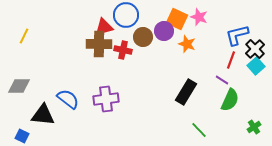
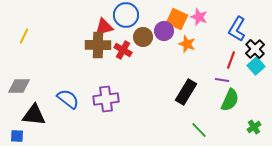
blue L-shape: moved 6 px up; rotated 45 degrees counterclockwise
brown cross: moved 1 px left, 1 px down
red cross: rotated 18 degrees clockwise
purple line: rotated 24 degrees counterclockwise
black triangle: moved 9 px left
blue square: moved 5 px left; rotated 24 degrees counterclockwise
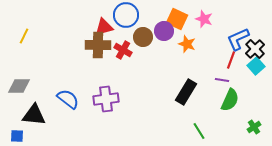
pink star: moved 5 px right, 2 px down
blue L-shape: moved 1 px right, 10 px down; rotated 35 degrees clockwise
green line: moved 1 px down; rotated 12 degrees clockwise
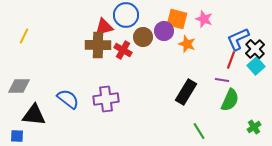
orange square: rotated 10 degrees counterclockwise
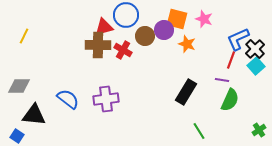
purple circle: moved 1 px up
brown circle: moved 2 px right, 1 px up
green cross: moved 5 px right, 3 px down
blue square: rotated 32 degrees clockwise
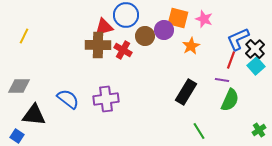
orange square: moved 1 px right, 1 px up
orange star: moved 4 px right, 2 px down; rotated 24 degrees clockwise
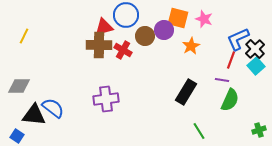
brown cross: moved 1 px right
blue semicircle: moved 15 px left, 9 px down
green cross: rotated 16 degrees clockwise
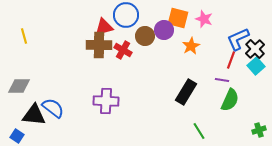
yellow line: rotated 42 degrees counterclockwise
purple cross: moved 2 px down; rotated 10 degrees clockwise
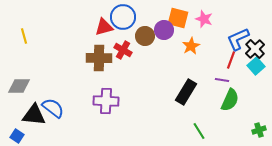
blue circle: moved 3 px left, 2 px down
brown cross: moved 13 px down
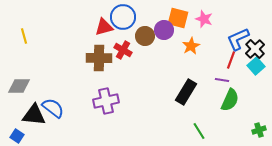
purple cross: rotated 15 degrees counterclockwise
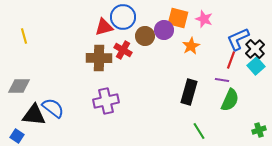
black rectangle: moved 3 px right; rotated 15 degrees counterclockwise
